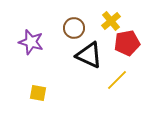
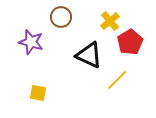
yellow cross: moved 1 px left
brown circle: moved 13 px left, 11 px up
red pentagon: moved 3 px right, 1 px up; rotated 20 degrees counterclockwise
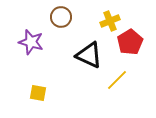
yellow cross: rotated 18 degrees clockwise
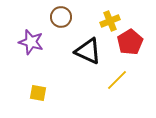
black triangle: moved 1 px left, 4 px up
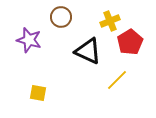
purple star: moved 2 px left, 2 px up
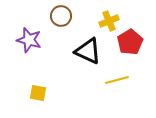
brown circle: moved 1 px up
yellow cross: moved 1 px left
yellow line: rotated 30 degrees clockwise
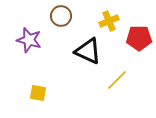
red pentagon: moved 9 px right, 4 px up; rotated 30 degrees clockwise
yellow line: rotated 30 degrees counterclockwise
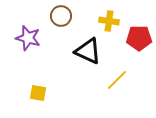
yellow cross: rotated 30 degrees clockwise
purple star: moved 1 px left, 2 px up
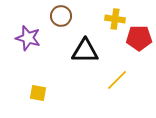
yellow cross: moved 6 px right, 2 px up
black triangle: moved 3 px left; rotated 24 degrees counterclockwise
